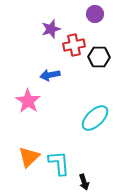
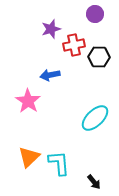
black arrow: moved 10 px right; rotated 21 degrees counterclockwise
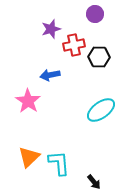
cyan ellipse: moved 6 px right, 8 px up; rotated 8 degrees clockwise
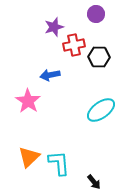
purple circle: moved 1 px right
purple star: moved 3 px right, 2 px up
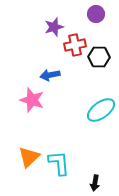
red cross: moved 1 px right
pink star: moved 4 px right, 1 px up; rotated 15 degrees counterclockwise
black arrow: moved 1 px right, 1 px down; rotated 49 degrees clockwise
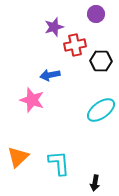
black hexagon: moved 2 px right, 4 px down
orange triangle: moved 11 px left
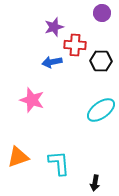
purple circle: moved 6 px right, 1 px up
red cross: rotated 15 degrees clockwise
blue arrow: moved 2 px right, 13 px up
orange triangle: rotated 25 degrees clockwise
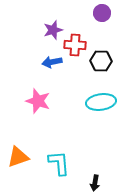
purple star: moved 1 px left, 3 px down
pink star: moved 6 px right, 1 px down
cyan ellipse: moved 8 px up; rotated 28 degrees clockwise
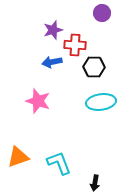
black hexagon: moved 7 px left, 6 px down
cyan L-shape: rotated 16 degrees counterclockwise
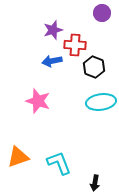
blue arrow: moved 1 px up
black hexagon: rotated 20 degrees clockwise
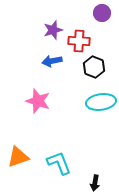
red cross: moved 4 px right, 4 px up
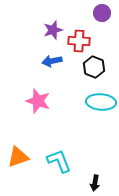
cyan ellipse: rotated 12 degrees clockwise
cyan L-shape: moved 2 px up
